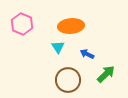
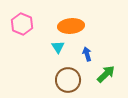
blue arrow: rotated 48 degrees clockwise
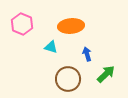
cyan triangle: moved 7 px left; rotated 40 degrees counterclockwise
brown circle: moved 1 px up
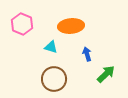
brown circle: moved 14 px left
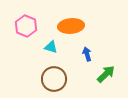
pink hexagon: moved 4 px right, 2 px down
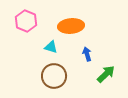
pink hexagon: moved 5 px up
brown circle: moved 3 px up
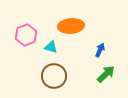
pink hexagon: moved 14 px down; rotated 15 degrees clockwise
blue arrow: moved 13 px right, 4 px up; rotated 40 degrees clockwise
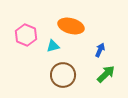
orange ellipse: rotated 20 degrees clockwise
pink hexagon: rotated 15 degrees counterclockwise
cyan triangle: moved 2 px right, 1 px up; rotated 32 degrees counterclockwise
brown circle: moved 9 px right, 1 px up
